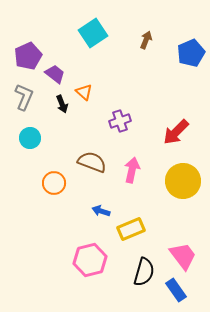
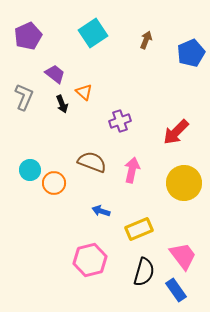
purple pentagon: moved 20 px up
cyan circle: moved 32 px down
yellow circle: moved 1 px right, 2 px down
yellow rectangle: moved 8 px right
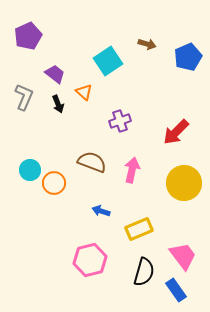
cyan square: moved 15 px right, 28 px down
brown arrow: moved 1 px right, 4 px down; rotated 84 degrees clockwise
blue pentagon: moved 3 px left, 4 px down
black arrow: moved 4 px left
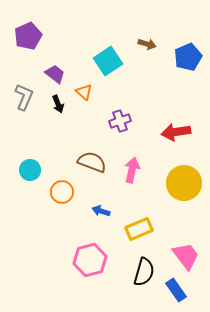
red arrow: rotated 36 degrees clockwise
orange circle: moved 8 px right, 9 px down
pink trapezoid: moved 3 px right
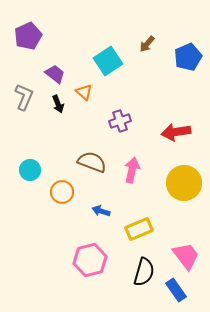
brown arrow: rotated 114 degrees clockwise
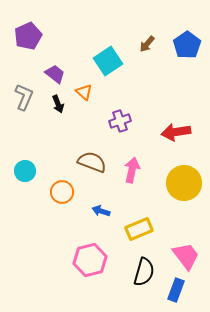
blue pentagon: moved 1 px left, 12 px up; rotated 12 degrees counterclockwise
cyan circle: moved 5 px left, 1 px down
blue rectangle: rotated 55 degrees clockwise
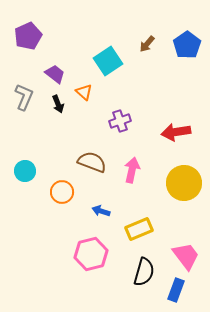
pink hexagon: moved 1 px right, 6 px up
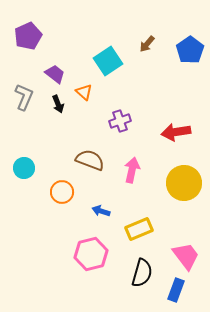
blue pentagon: moved 3 px right, 5 px down
brown semicircle: moved 2 px left, 2 px up
cyan circle: moved 1 px left, 3 px up
black semicircle: moved 2 px left, 1 px down
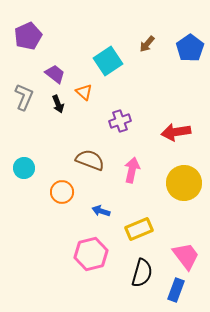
blue pentagon: moved 2 px up
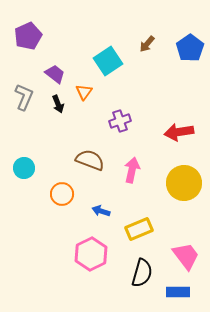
orange triangle: rotated 24 degrees clockwise
red arrow: moved 3 px right
orange circle: moved 2 px down
pink hexagon: rotated 12 degrees counterclockwise
blue rectangle: moved 2 px right, 2 px down; rotated 70 degrees clockwise
